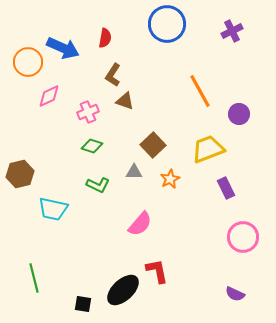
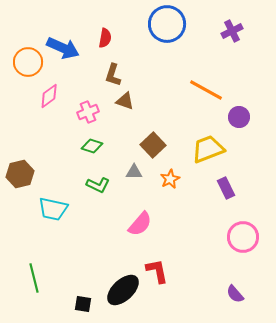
brown L-shape: rotated 15 degrees counterclockwise
orange line: moved 6 px right, 1 px up; rotated 32 degrees counterclockwise
pink diamond: rotated 10 degrees counterclockwise
purple circle: moved 3 px down
purple semicircle: rotated 24 degrees clockwise
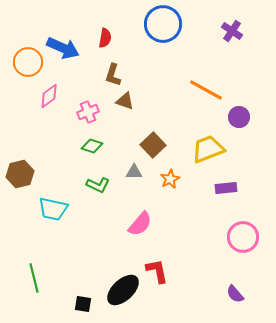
blue circle: moved 4 px left
purple cross: rotated 30 degrees counterclockwise
purple rectangle: rotated 70 degrees counterclockwise
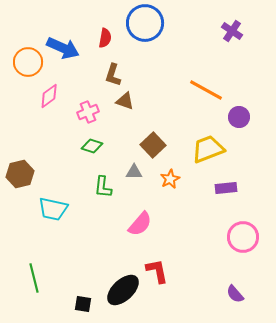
blue circle: moved 18 px left, 1 px up
green L-shape: moved 5 px right, 2 px down; rotated 70 degrees clockwise
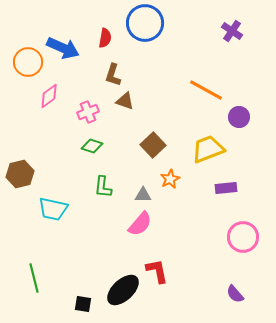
gray triangle: moved 9 px right, 23 px down
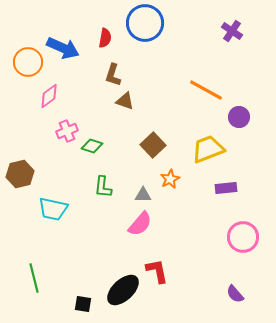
pink cross: moved 21 px left, 19 px down
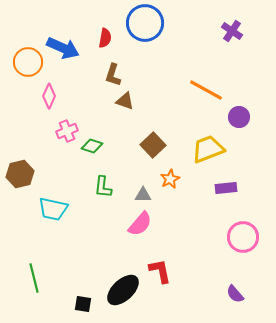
pink diamond: rotated 30 degrees counterclockwise
red L-shape: moved 3 px right
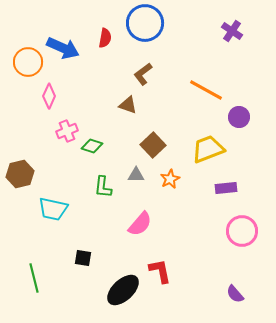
brown L-shape: moved 30 px right, 1 px up; rotated 35 degrees clockwise
brown triangle: moved 3 px right, 4 px down
gray triangle: moved 7 px left, 20 px up
pink circle: moved 1 px left, 6 px up
black square: moved 46 px up
